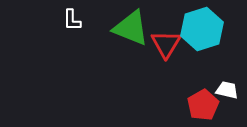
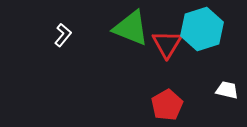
white L-shape: moved 9 px left, 15 px down; rotated 140 degrees counterclockwise
red triangle: moved 1 px right
red pentagon: moved 36 px left
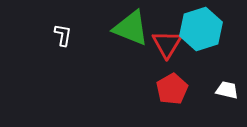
cyan hexagon: moved 1 px left
white L-shape: rotated 30 degrees counterclockwise
red pentagon: moved 5 px right, 16 px up
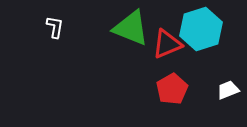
white L-shape: moved 8 px left, 8 px up
red triangle: rotated 36 degrees clockwise
white trapezoid: moved 1 px right; rotated 35 degrees counterclockwise
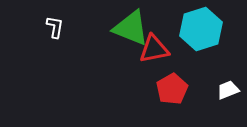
red triangle: moved 13 px left, 5 px down; rotated 12 degrees clockwise
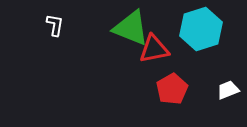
white L-shape: moved 2 px up
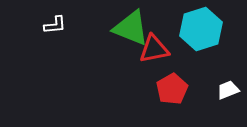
white L-shape: rotated 75 degrees clockwise
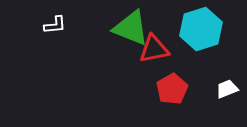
white trapezoid: moved 1 px left, 1 px up
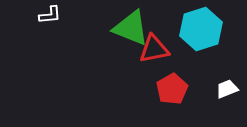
white L-shape: moved 5 px left, 10 px up
